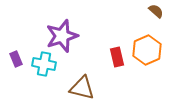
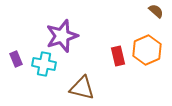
red rectangle: moved 1 px right, 1 px up
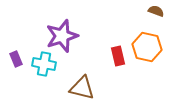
brown semicircle: rotated 21 degrees counterclockwise
orange hexagon: moved 3 px up; rotated 24 degrees counterclockwise
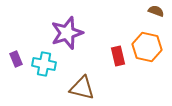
purple star: moved 5 px right, 3 px up
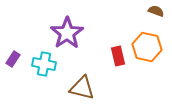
purple star: rotated 16 degrees counterclockwise
purple rectangle: moved 3 px left; rotated 56 degrees clockwise
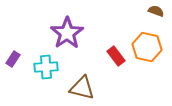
red rectangle: moved 2 px left; rotated 24 degrees counterclockwise
cyan cross: moved 2 px right, 3 px down; rotated 15 degrees counterclockwise
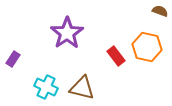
brown semicircle: moved 4 px right
cyan cross: moved 20 px down; rotated 30 degrees clockwise
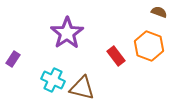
brown semicircle: moved 1 px left, 1 px down
orange hexagon: moved 2 px right, 1 px up; rotated 8 degrees clockwise
cyan cross: moved 7 px right, 7 px up
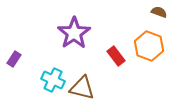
purple star: moved 7 px right
purple rectangle: moved 1 px right
